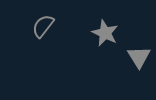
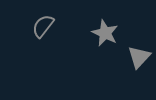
gray triangle: rotated 15 degrees clockwise
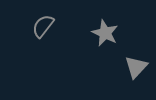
gray triangle: moved 3 px left, 10 px down
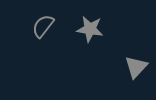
gray star: moved 15 px left, 4 px up; rotated 16 degrees counterclockwise
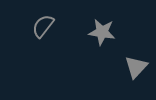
gray star: moved 12 px right, 3 px down
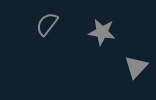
gray semicircle: moved 4 px right, 2 px up
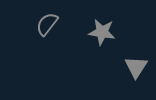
gray triangle: rotated 10 degrees counterclockwise
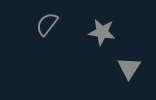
gray triangle: moved 7 px left, 1 px down
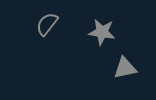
gray triangle: moved 4 px left; rotated 45 degrees clockwise
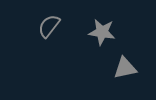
gray semicircle: moved 2 px right, 2 px down
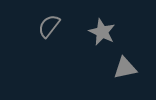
gray star: rotated 16 degrees clockwise
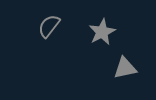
gray star: rotated 20 degrees clockwise
